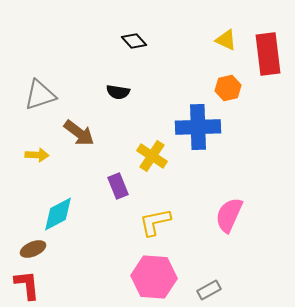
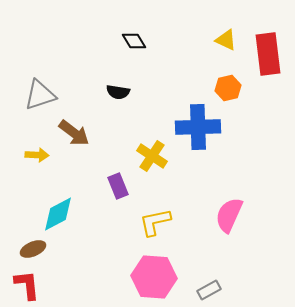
black diamond: rotated 10 degrees clockwise
brown arrow: moved 5 px left
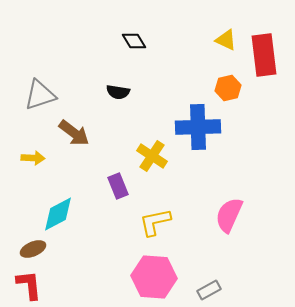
red rectangle: moved 4 px left, 1 px down
yellow arrow: moved 4 px left, 3 px down
red L-shape: moved 2 px right
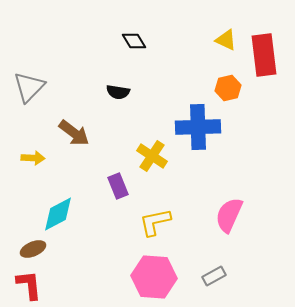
gray triangle: moved 11 px left, 8 px up; rotated 28 degrees counterclockwise
gray rectangle: moved 5 px right, 14 px up
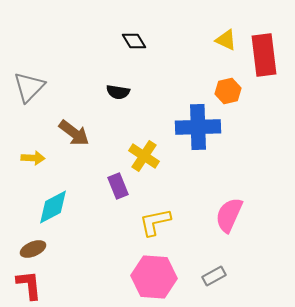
orange hexagon: moved 3 px down
yellow cross: moved 8 px left
cyan diamond: moved 5 px left, 7 px up
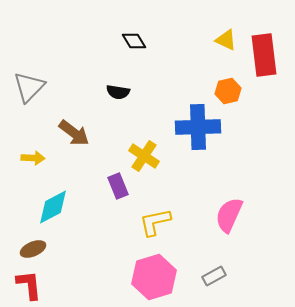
pink hexagon: rotated 21 degrees counterclockwise
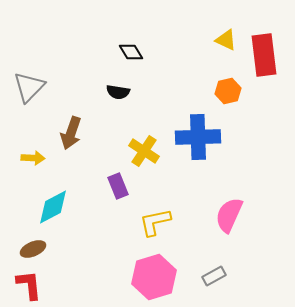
black diamond: moved 3 px left, 11 px down
blue cross: moved 10 px down
brown arrow: moved 3 px left; rotated 72 degrees clockwise
yellow cross: moved 5 px up
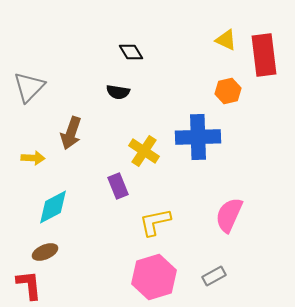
brown ellipse: moved 12 px right, 3 px down
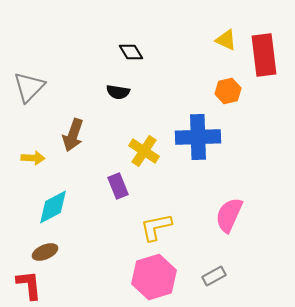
brown arrow: moved 2 px right, 2 px down
yellow L-shape: moved 1 px right, 5 px down
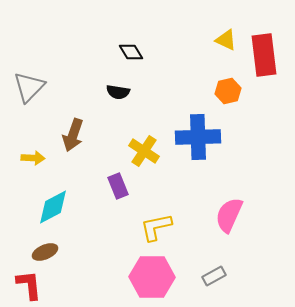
pink hexagon: moved 2 px left; rotated 18 degrees clockwise
